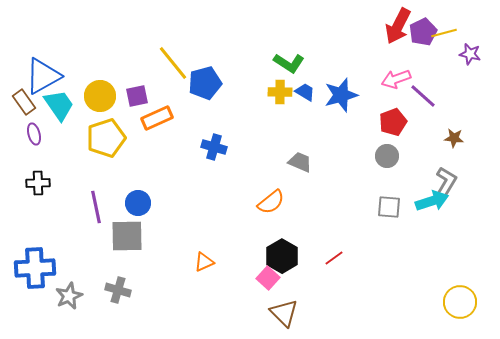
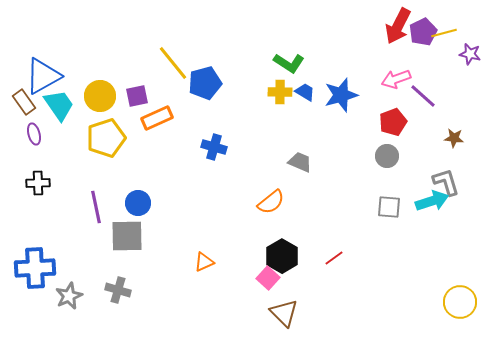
gray L-shape at (446, 182): rotated 48 degrees counterclockwise
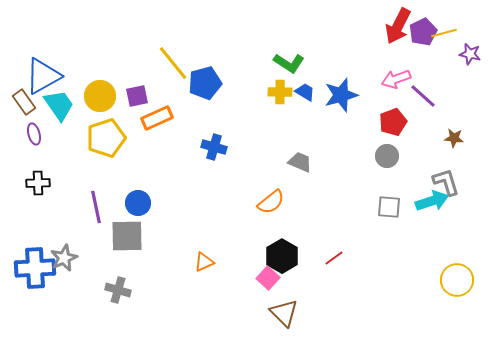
gray star at (69, 296): moved 5 px left, 38 px up
yellow circle at (460, 302): moved 3 px left, 22 px up
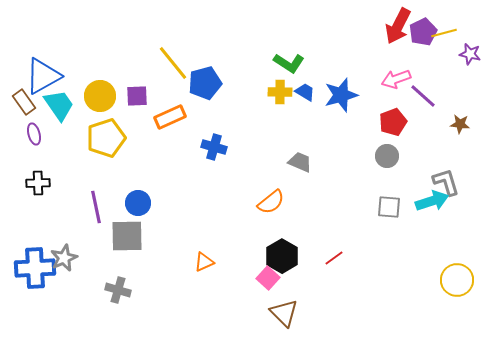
purple square at (137, 96): rotated 10 degrees clockwise
orange rectangle at (157, 118): moved 13 px right, 1 px up
brown star at (454, 138): moved 6 px right, 14 px up
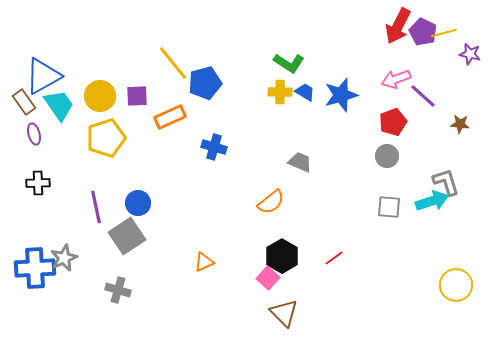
purple pentagon at (423, 32): rotated 20 degrees counterclockwise
gray square at (127, 236): rotated 33 degrees counterclockwise
yellow circle at (457, 280): moved 1 px left, 5 px down
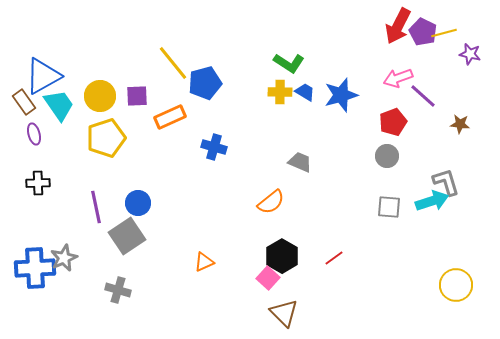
pink arrow at (396, 79): moved 2 px right, 1 px up
